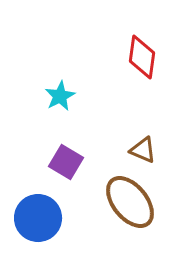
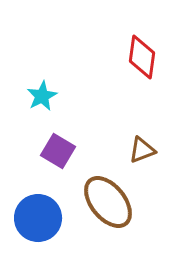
cyan star: moved 18 px left
brown triangle: moved 1 px left; rotated 44 degrees counterclockwise
purple square: moved 8 px left, 11 px up
brown ellipse: moved 22 px left
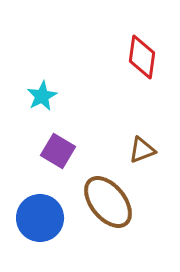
blue circle: moved 2 px right
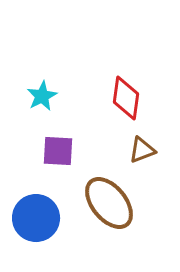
red diamond: moved 16 px left, 41 px down
purple square: rotated 28 degrees counterclockwise
brown ellipse: moved 1 px right, 1 px down
blue circle: moved 4 px left
